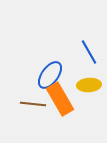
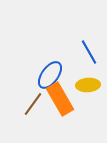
yellow ellipse: moved 1 px left
brown line: rotated 60 degrees counterclockwise
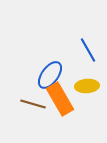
blue line: moved 1 px left, 2 px up
yellow ellipse: moved 1 px left, 1 px down
brown line: rotated 70 degrees clockwise
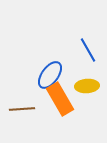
brown line: moved 11 px left, 5 px down; rotated 20 degrees counterclockwise
